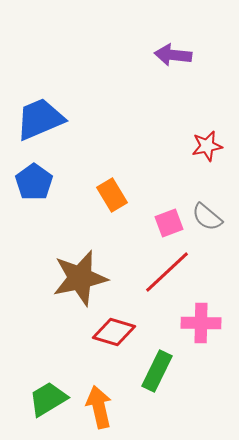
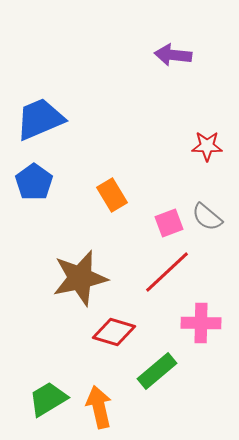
red star: rotated 12 degrees clockwise
green rectangle: rotated 24 degrees clockwise
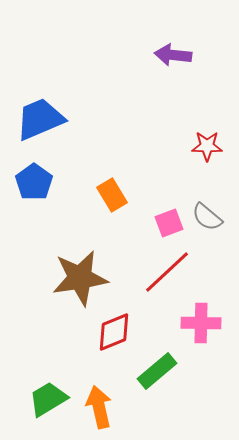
brown star: rotated 4 degrees clockwise
red diamond: rotated 39 degrees counterclockwise
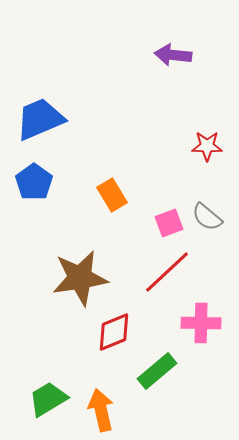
orange arrow: moved 2 px right, 3 px down
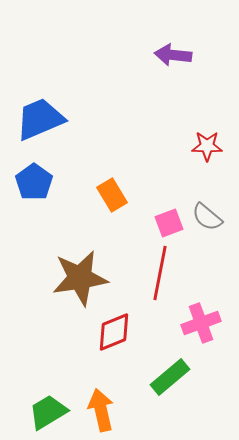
red line: moved 7 px left, 1 px down; rotated 36 degrees counterclockwise
pink cross: rotated 21 degrees counterclockwise
green rectangle: moved 13 px right, 6 px down
green trapezoid: moved 13 px down
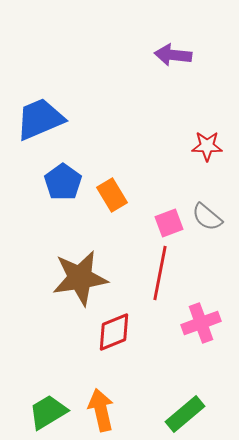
blue pentagon: moved 29 px right
green rectangle: moved 15 px right, 37 px down
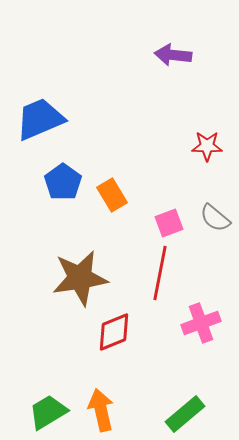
gray semicircle: moved 8 px right, 1 px down
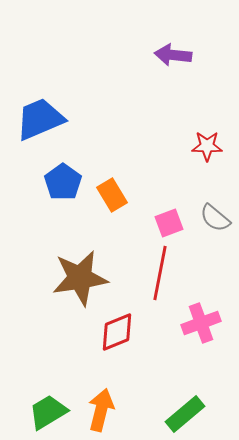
red diamond: moved 3 px right
orange arrow: rotated 27 degrees clockwise
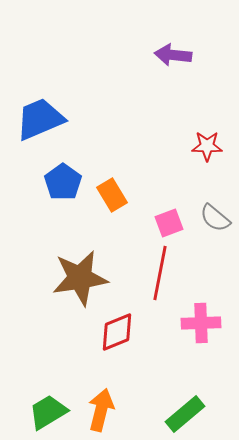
pink cross: rotated 18 degrees clockwise
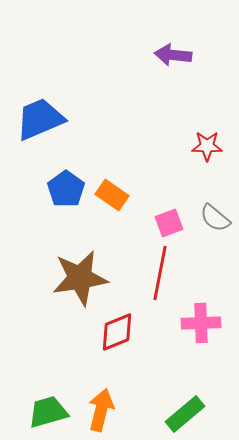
blue pentagon: moved 3 px right, 7 px down
orange rectangle: rotated 24 degrees counterclockwise
green trapezoid: rotated 15 degrees clockwise
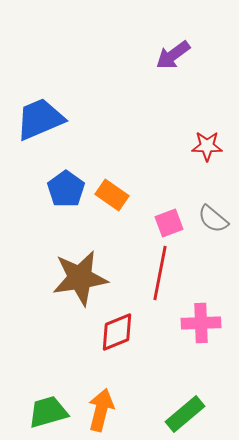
purple arrow: rotated 42 degrees counterclockwise
gray semicircle: moved 2 px left, 1 px down
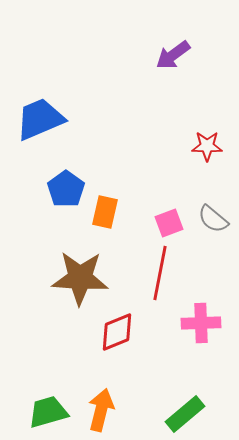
orange rectangle: moved 7 px left, 17 px down; rotated 68 degrees clockwise
brown star: rotated 12 degrees clockwise
